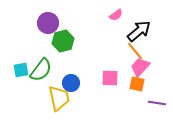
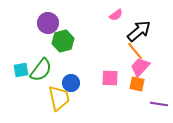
purple line: moved 2 px right, 1 px down
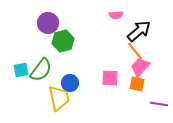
pink semicircle: rotated 32 degrees clockwise
blue circle: moved 1 px left
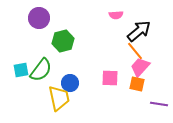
purple circle: moved 9 px left, 5 px up
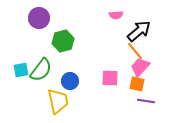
blue circle: moved 2 px up
yellow trapezoid: moved 1 px left, 3 px down
purple line: moved 13 px left, 3 px up
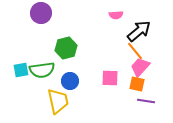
purple circle: moved 2 px right, 5 px up
green hexagon: moved 3 px right, 7 px down
green semicircle: moved 1 px right; rotated 45 degrees clockwise
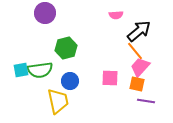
purple circle: moved 4 px right
green semicircle: moved 2 px left
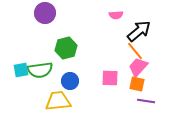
pink trapezoid: moved 2 px left
yellow trapezoid: rotated 84 degrees counterclockwise
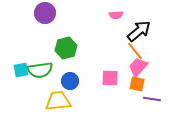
purple line: moved 6 px right, 2 px up
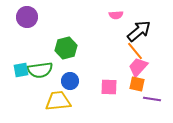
purple circle: moved 18 px left, 4 px down
pink square: moved 1 px left, 9 px down
